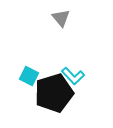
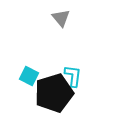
cyan L-shape: rotated 130 degrees counterclockwise
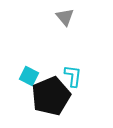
gray triangle: moved 4 px right, 1 px up
black pentagon: moved 3 px left, 3 px down; rotated 6 degrees counterclockwise
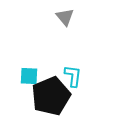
cyan square: rotated 24 degrees counterclockwise
